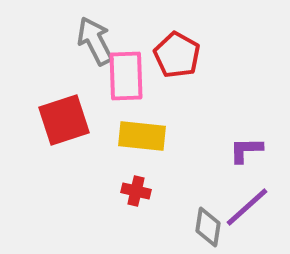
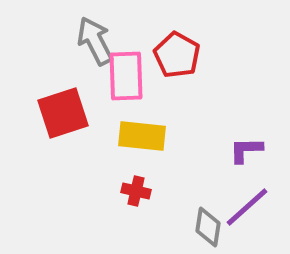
red square: moved 1 px left, 7 px up
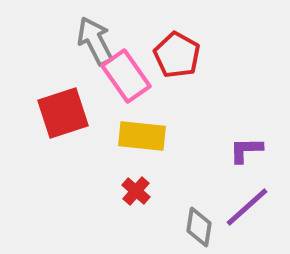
pink rectangle: rotated 33 degrees counterclockwise
red cross: rotated 28 degrees clockwise
gray diamond: moved 9 px left
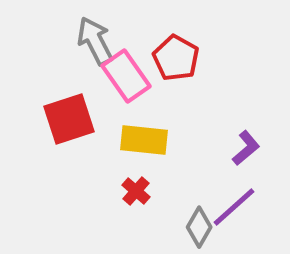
red pentagon: moved 1 px left, 3 px down
red square: moved 6 px right, 6 px down
yellow rectangle: moved 2 px right, 4 px down
purple L-shape: moved 2 px up; rotated 141 degrees clockwise
purple line: moved 13 px left
gray diamond: rotated 21 degrees clockwise
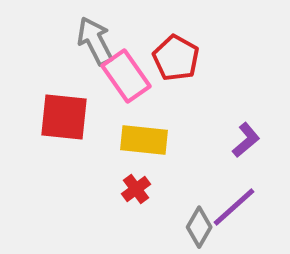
red square: moved 5 px left, 2 px up; rotated 24 degrees clockwise
purple L-shape: moved 8 px up
red cross: moved 2 px up; rotated 12 degrees clockwise
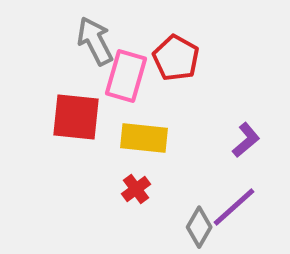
pink rectangle: rotated 51 degrees clockwise
red square: moved 12 px right
yellow rectangle: moved 2 px up
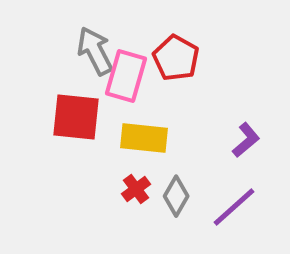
gray arrow: moved 10 px down
gray diamond: moved 23 px left, 31 px up
